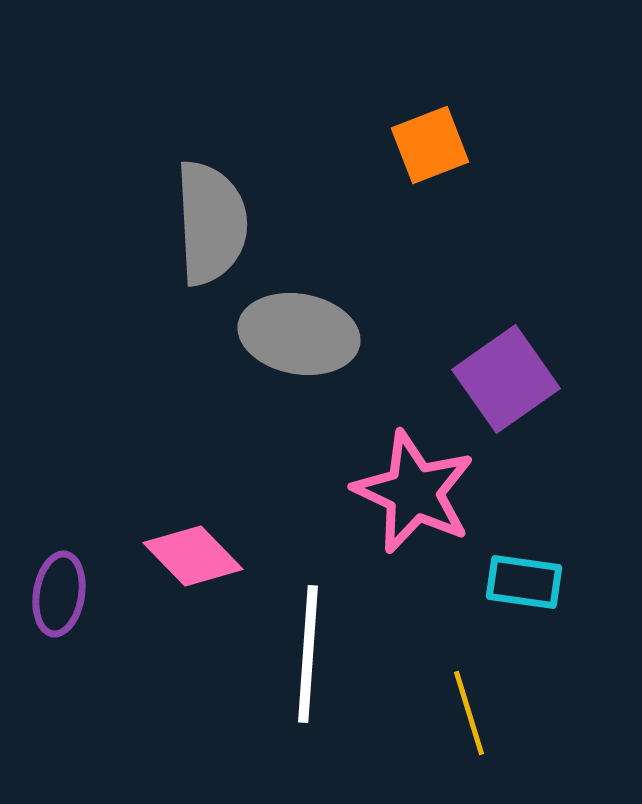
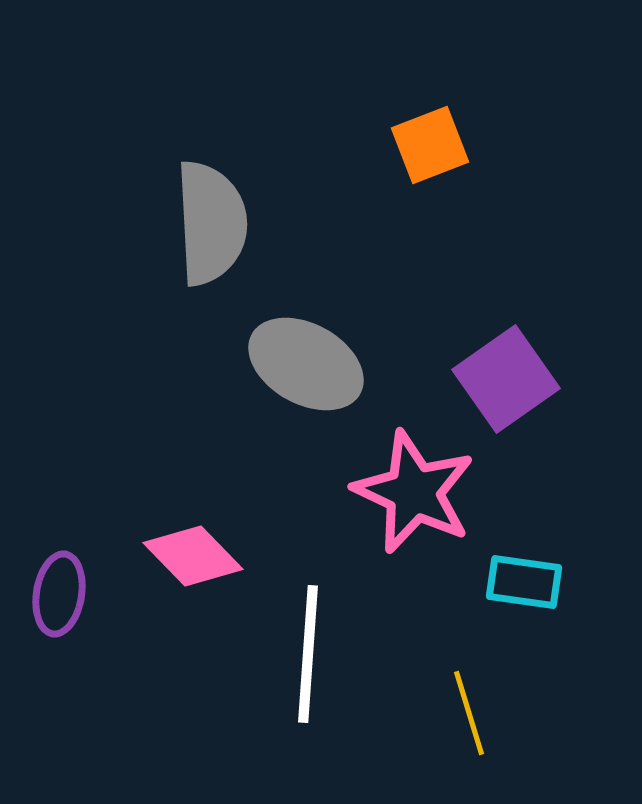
gray ellipse: moved 7 px right, 30 px down; rotated 19 degrees clockwise
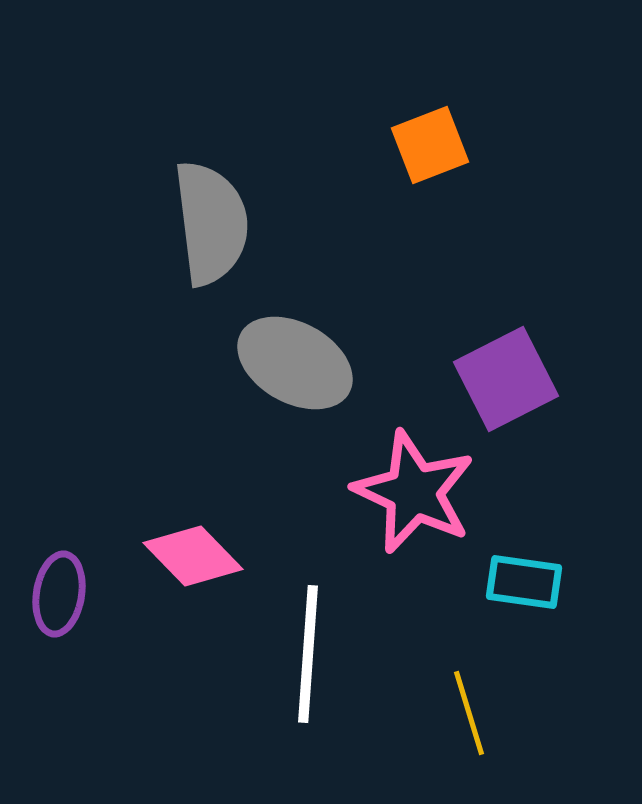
gray semicircle: rotated 4 degrees counterclockwise
gray ellipse: moved 11 px left, 1 px up
purple square: rotated 8 degrees clockwise
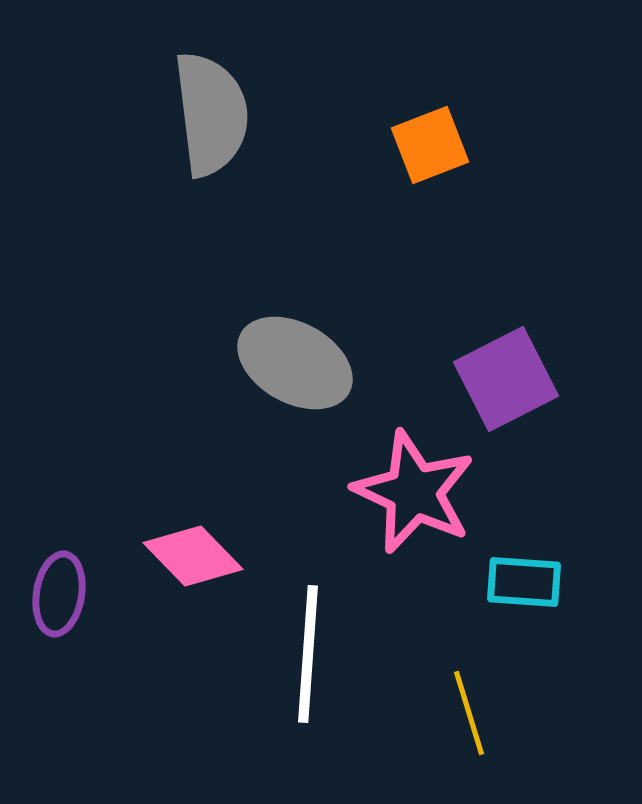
gray semicircle: moved 109 px up
cyan rectangle: rotated 4 degrees counterclockwise
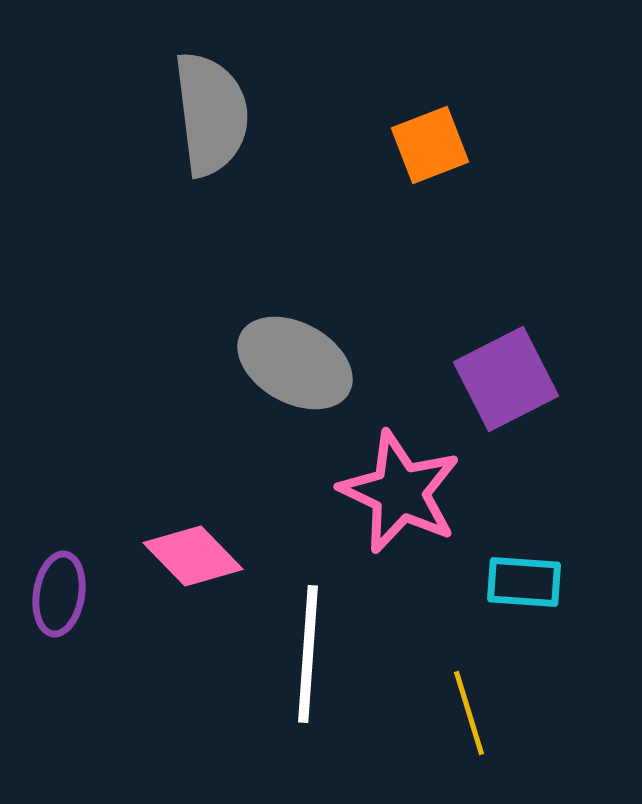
pink star: moved 14 px left
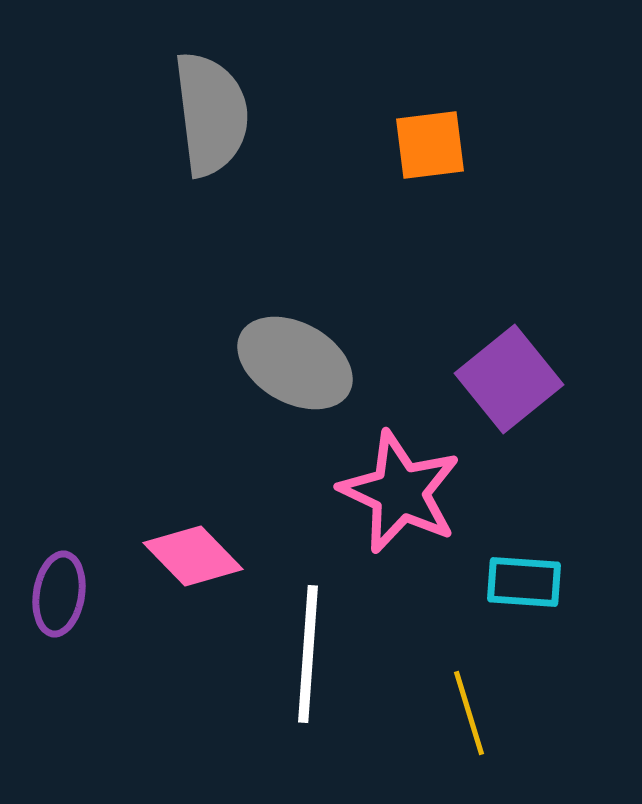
orange square: rotated 14 degrees clockwise
purple square: moved 3 px right; rotated 12 degrees counterclockwise
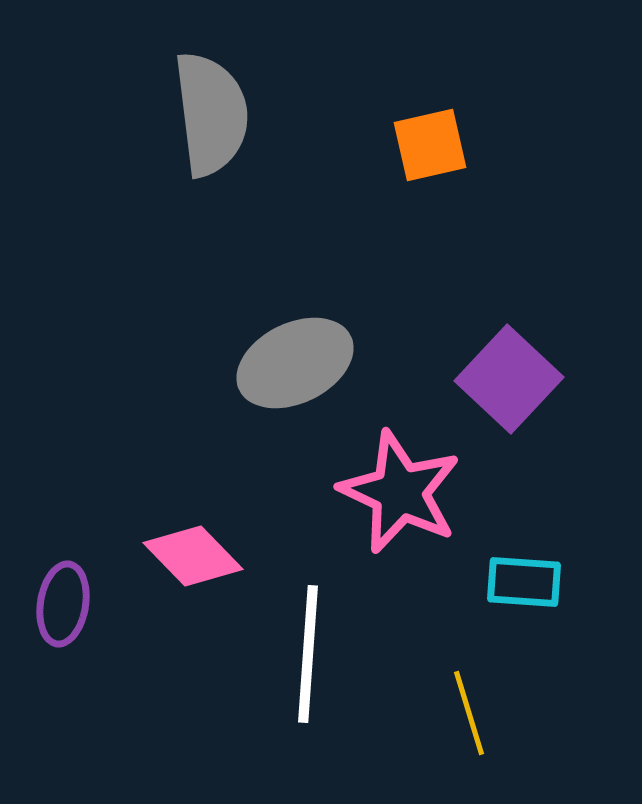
orange square: rotated 6 degrees counterclockwise
gray ellipse: rotated 55 degrees counterclockwise
purple square: rotated 8 degrees counterclockwise
purple ellipse: moved 4 px right, 10 px down
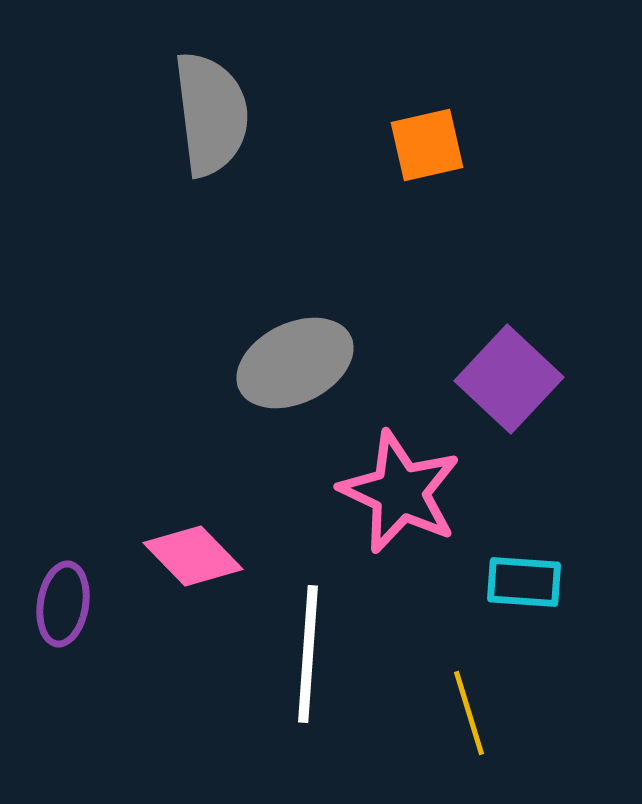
orange square: moved 3 px left
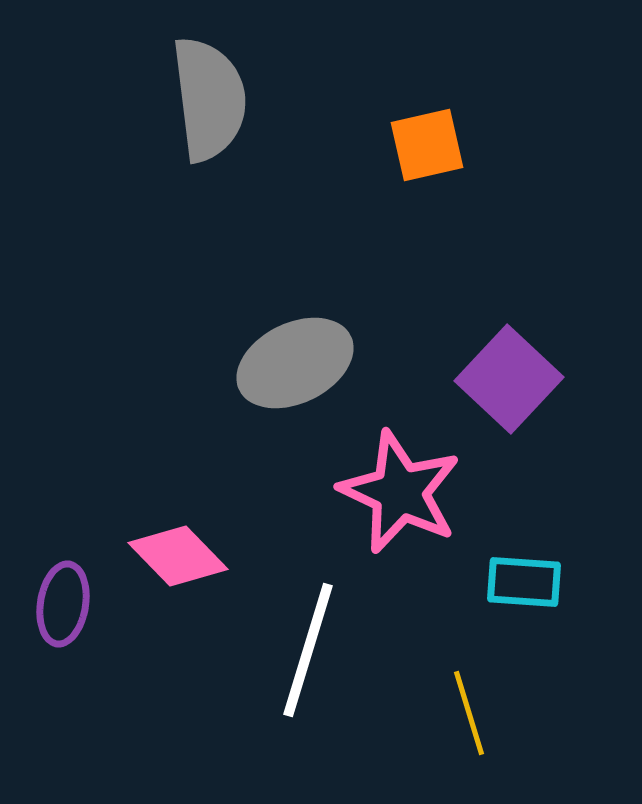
gray semicircle: moved 2 px left, 15 px up
pink diamond: moved 15 px left
white line: moved 4 px up; rotated 13 degrees clockwise
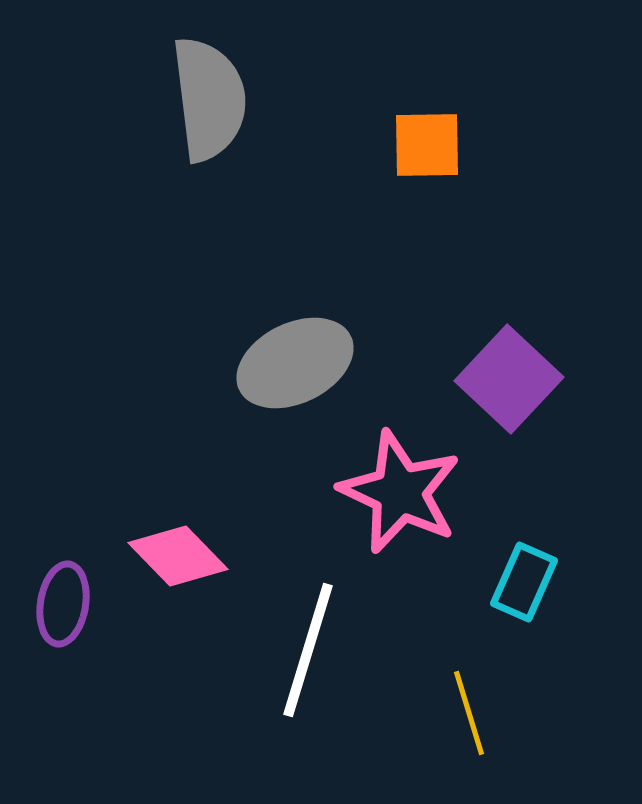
orange square: rotated 12 degrees clockwise
cyan rectangle: rotated 70 degrees counterclockwise
